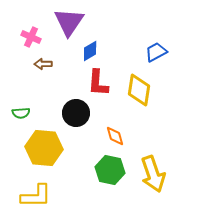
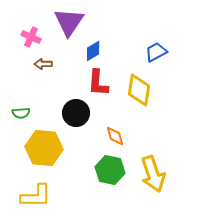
blue diamond: moved 3 px right
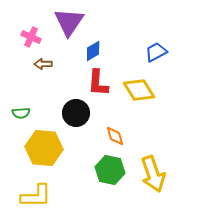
yellow diamond: rotated 40 degrees counterclockwise
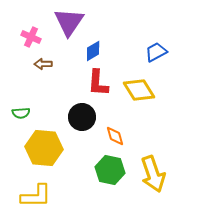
black circle: moved 6 px right, 4 px down
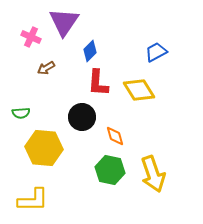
purple triangle: moved 5 px left
blue diamond: moved 3 px left; rotated 15 degrees counterclockwise
brown arrow: moved 3 px right, 4 px down; rotated 30 degrees counterclockwise
yellow L-shape: moved 3 px left, 4 px down
